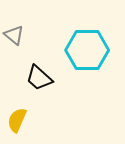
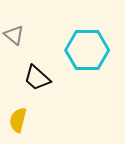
black trapezoid: moved 2 px left
yellow semicircle: moved 1 px right; rotated 10 degrees counterclockwise
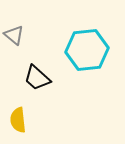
cyan hexagon: rotated 6 degrees counterclockwise
yellow semicircle: rotated 20 degrees counterclockwise
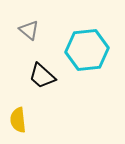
gray triangle: moved 15 px right, 5 px up
black trapezoid: moved 5 px right, 2 px up
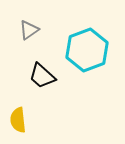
gray triangle: rotated 45 degrees clockwise
cyan hexagon: rotated 15 degrees counterclockwise
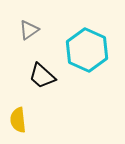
cyan hexagon: rotated 15 degrees counterclockwise
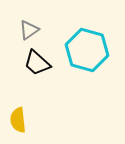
cyan hexagon: rotated 9 degrees counterclockwise
black trapezoid: moved 5 px left, 13 px up
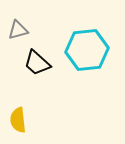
gray triangle: moved 11 px left; rotated 20 degrees clockwise
cyan hexagon: rotated 21 degrees counterclockwise
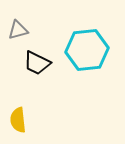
black trapezoid: rotated 16 degrees counterclockwise
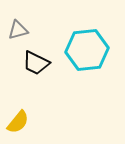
black trapezoid: moved 1 px left
yellow semicircle: moved 2 px down; rotated 135 degrees counterclockwise
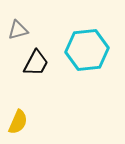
black trapezoid: rotated 88 degrees counterclockwise
yellow semicircle: rotated 15 degrees counterclockwise
